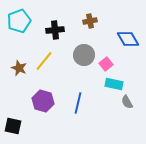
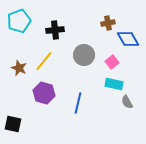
brown cross: moved 18 px right, 2 px down
pink square: moved 6 px right, 2 px up
purple hexagon: moved 1 px right, 8 px up
black square: moved 2 px up
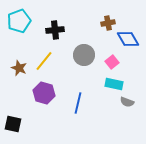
gray semicircle: rotated 40 degrees counterclockwise
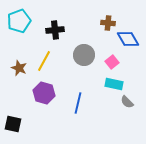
brown cross: rotated 16 degrees clockwise
yellow line: rotated 10 degrees counterclockwise
gray semicircle: rotated 24 degrees clockwise
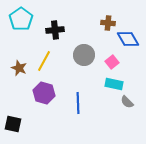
cyan pentagon: moved 2 px right, 2 px up; rotated 15 degrees counterclockwise
blue line: rotated 15 degrees counterclockwise
